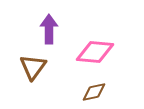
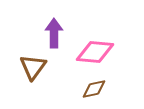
purple arrow: moved 5 px right, 4 px down
brown diamond: moved 3 px up
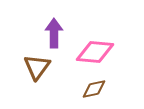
brown triangle: moved 4 px right
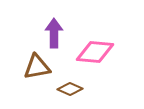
brown triangle: rotated 44 degrees clockwise
brown diamond: moved 24 px left; rotated 35 degrees clockwise
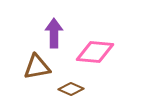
brown diamond: moved 1 px right
